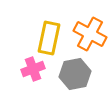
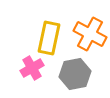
pink cross: moved 1 px left, 1 px up; rotated 10 degrees counterclockwise
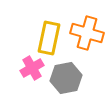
orange cross: moved 3 px left, 1 px up; rotated 12 degrees counterclockwise
gray hexagon: moved 9 px left, 4 px down
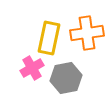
orange cross: rotated 24 degrees counterclockwise
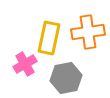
orange cross: moved 1 px right, 1 px up
pink cross: moved 7 px left, 4 px up
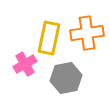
orange cross: moved 1 px left, 1 px down
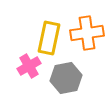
pink cross: moved 4 px right, 2 px down
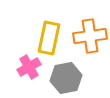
orange cross: moved 3 px right, 3 px down
pink cross: moved 1 px down
